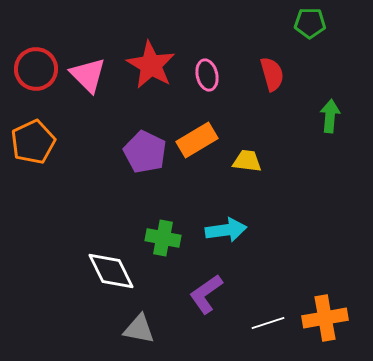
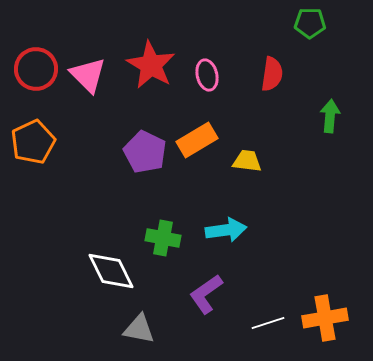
red semicircle: rotated 24 degrees clockwise
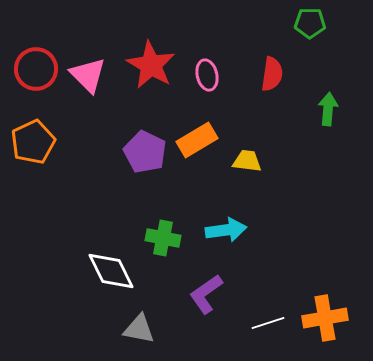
green arrow: moved 2 px left, 7 px up
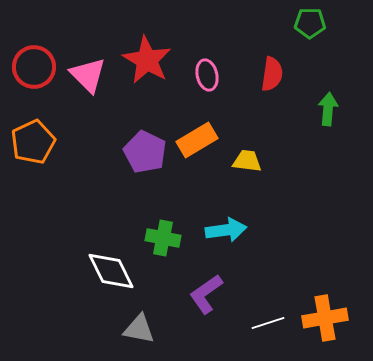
red star: moved 4 px left, 5 px up
red circle: moved 2 px left, 2 px up
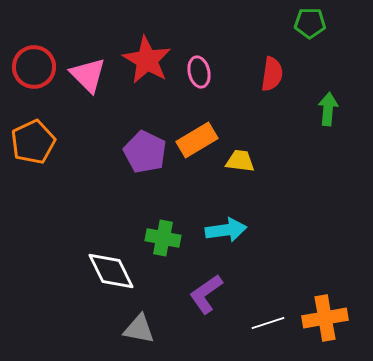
pink ellipse: moved 8 px left, 3 px up
yellow trapezoid: moved 7 px left
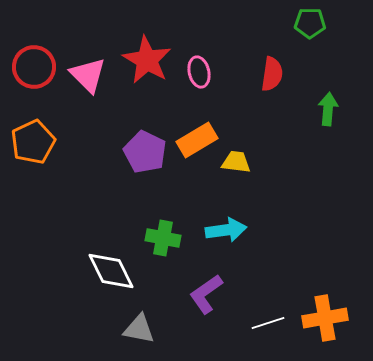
yellow trapezoid: moved 4 px left, 1 px down
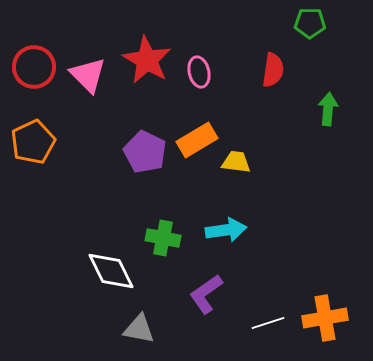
red semicircle: moved 1 px right, 4 px up
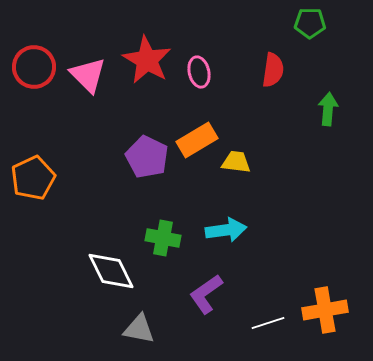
orange pentagon: moved 36 px down
purple pentagon: moved 2 px right, 5 px down
orange cross: moved 8 px up
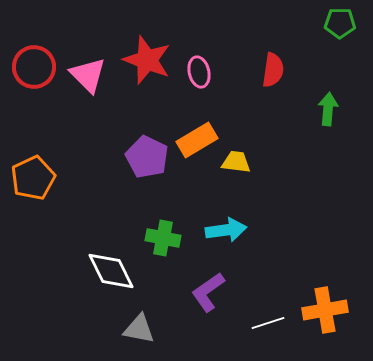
green pentagon: moved 30 px right
red star: rotated 9 degrees counterclockwise
purple L-shape: moved 2 px right, 2 px up
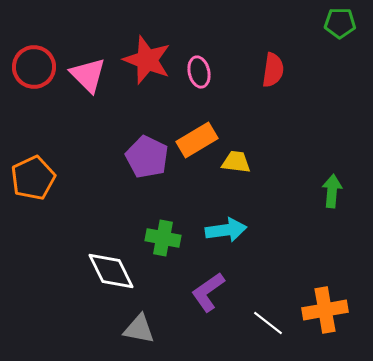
green arrow: moved 4 px right, 82 px down
white line: rotated 56 degrees clockwise
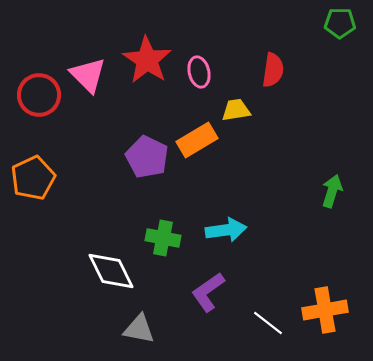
red star: rotated 12 degrees clockwise
red circle: moved 5 px right, 28 px down
yellow trapezoid: moved 52 px up; rotated 16 degrees counterclockwise
green arrow: rotated 12 degrees clockwise
